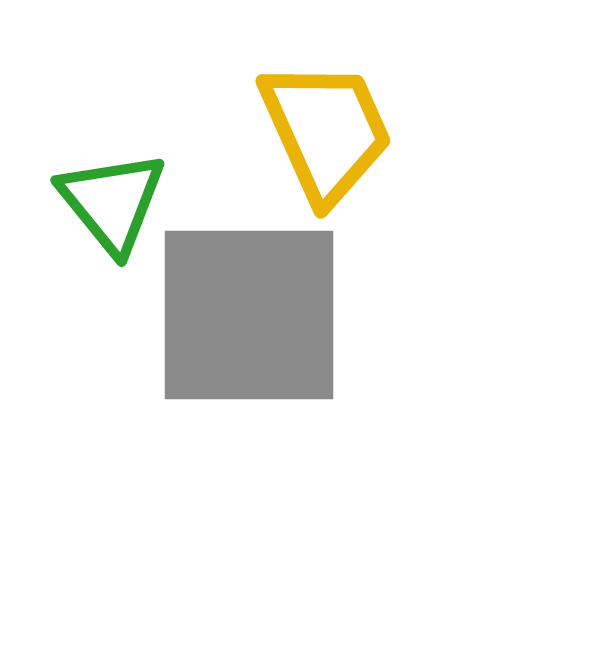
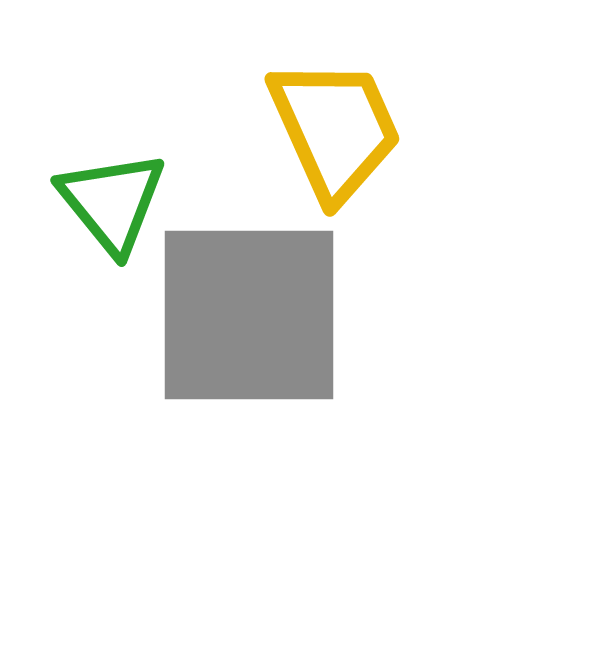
yellow trapezoid: moved 9 px right, 2 px up
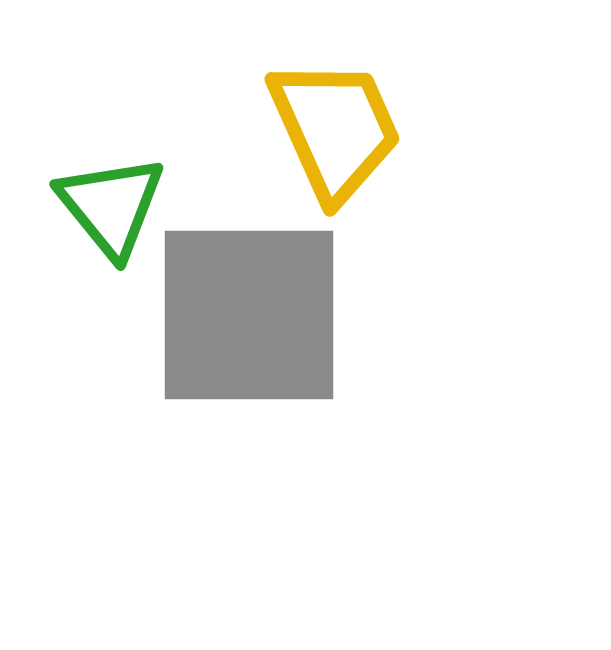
green triangle: moved 1 px left, 4 px down
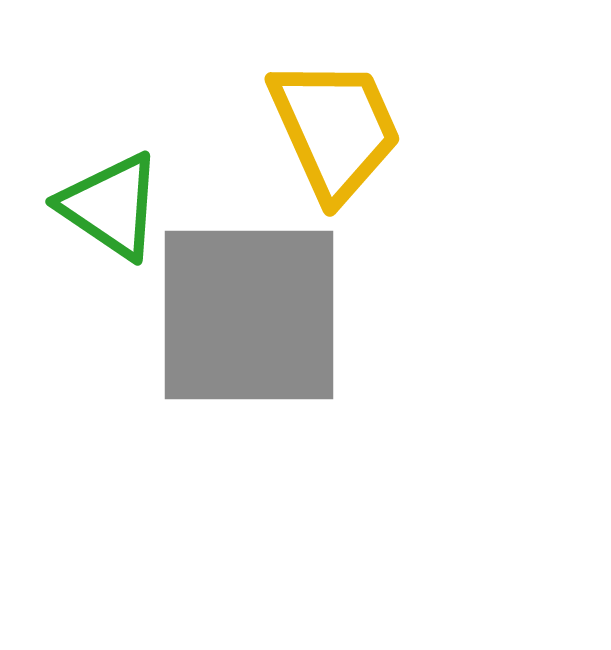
green triangle: rotated 17 degrees counterclockwise
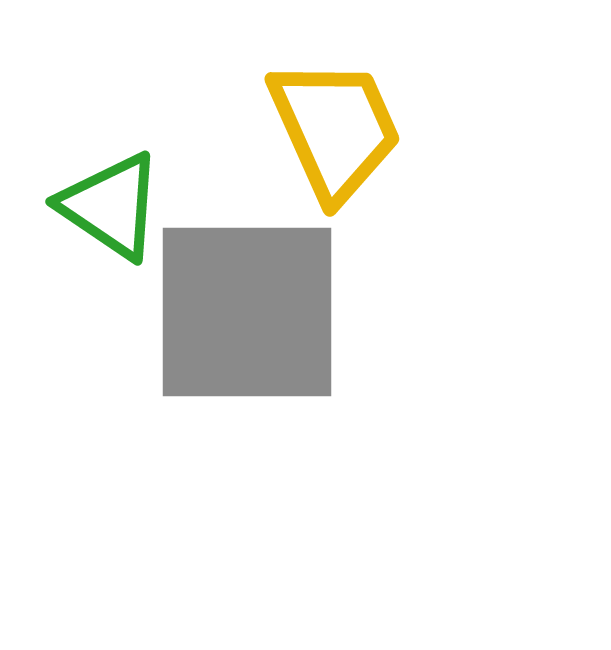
gray square: moved 2 px left, 3 px up
